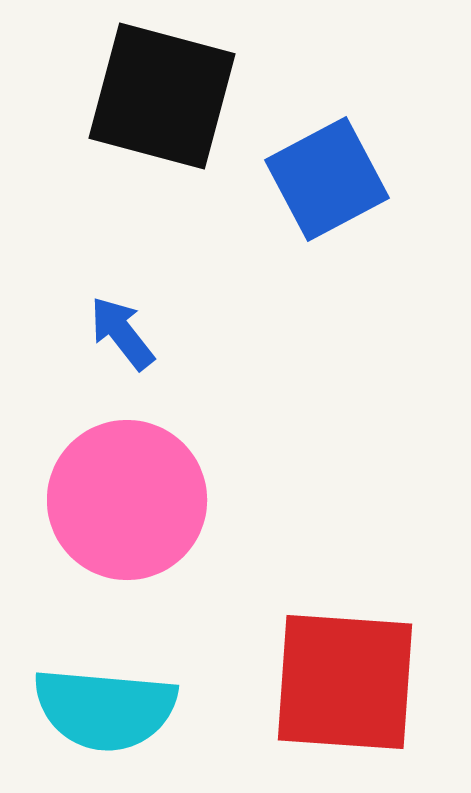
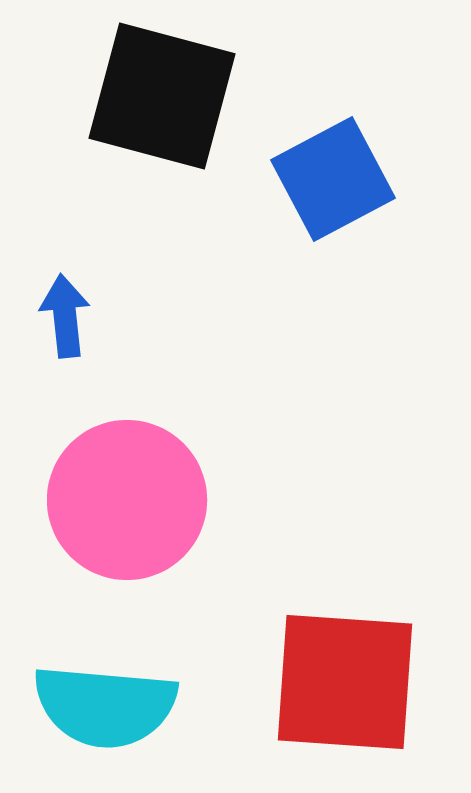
blue square: moved 6 px right
blue arrow: moved 57 px left, 17 px up; rotated 32 degrees clockwise
cyan semicircle: moved 3 px up
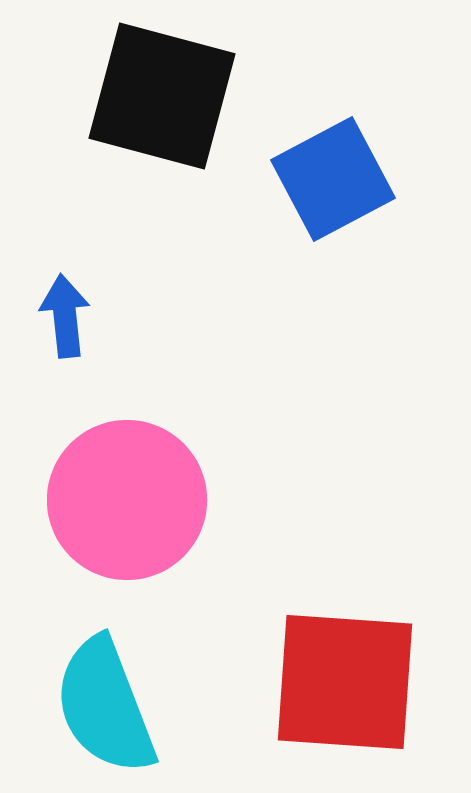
cyan semicircle: rotated 64 degrees clockwise
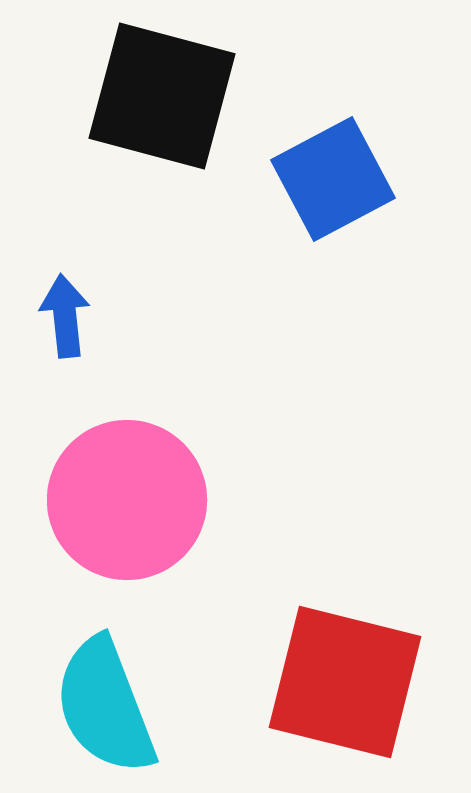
red square: rotated 10 degrees clockwise
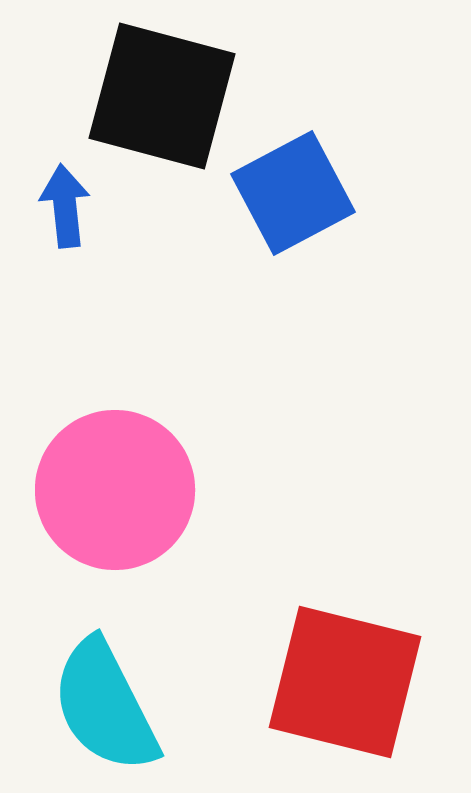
blue square: moved 40 px left, 14 px down
blue arrow: moved 110 px up
pink circle: moved 12 px left, 10 px up
cyan semicircle: rotated 6 degrees counterclockwise
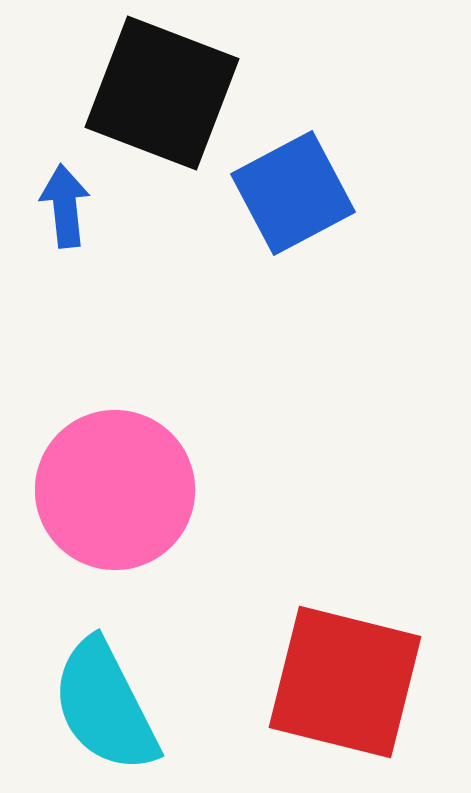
black square: moved 3 px up; rotated 6 degrees clockwise
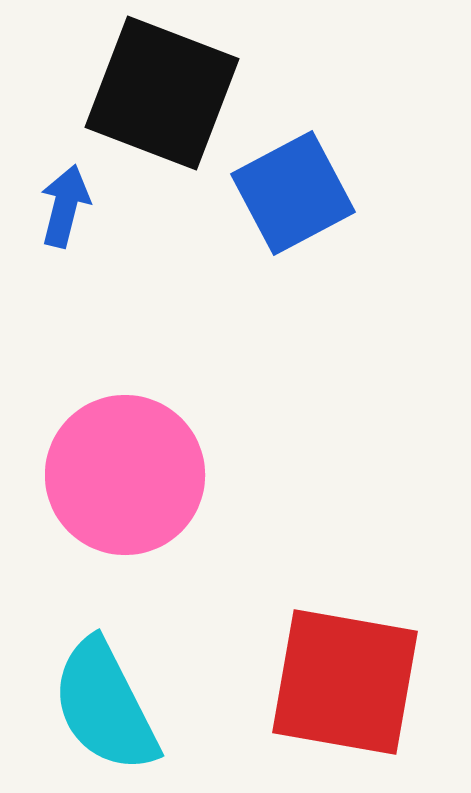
blue arrow: rotated 20 degrees clockwise
pink circle: moved 10 px right, 15 px up
red square: rotated 4 degrees counterclockwise
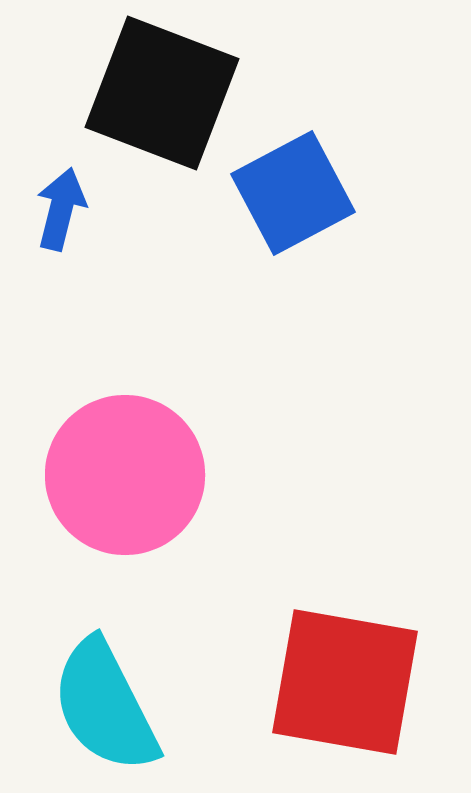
blue arrow: moved 4 px left, 3 px down
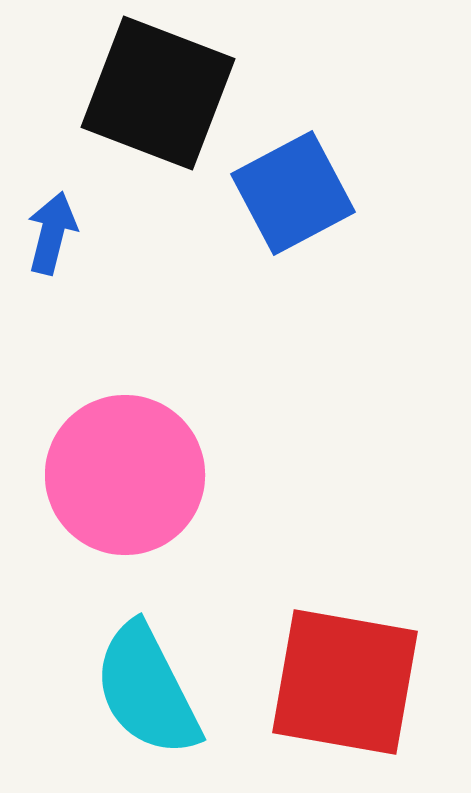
black square: moved 4 px left
blue arrow: moved 9 px left, 24 px down
cyan semicircle: moved 42 px right, 16 px up
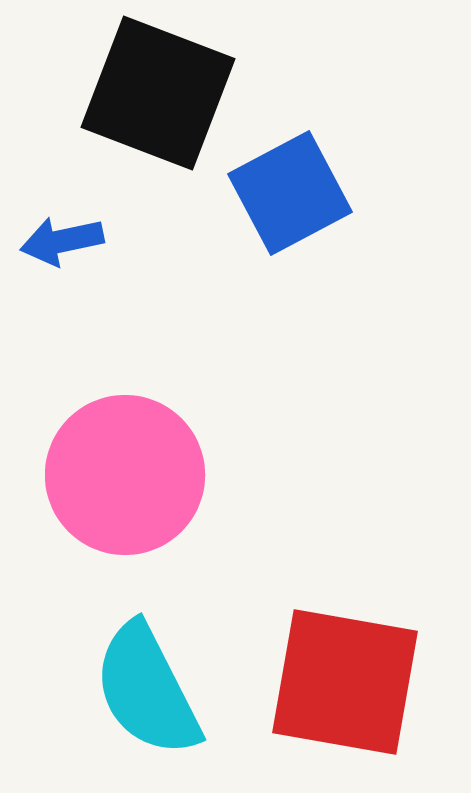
blue square: moved 3 px left
blue arrow: moved 10 px right, 8 px down; rotated 116 degrees counterclockwise
